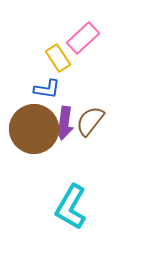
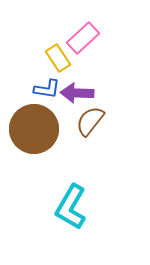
purple arrow: moved 13 px right, 30 px up; rotated 84 degrees clockwise
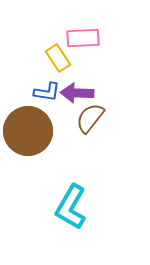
pink rectangle: rotated 40 degrees clockwise
blue L-shape: moved 3 px down
brown semicircle: moved 3 px up
brown circle: moved 6 px left, 2 px down
